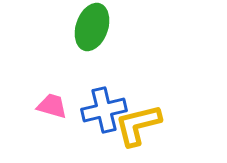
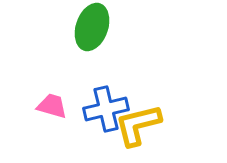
blue cross: moved 2 px right, 1 px up
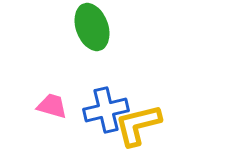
green ellipse: rotated 39 degrees counterclockwise
blue cross: moved 1 px down
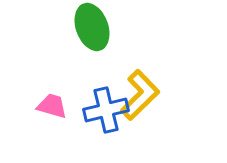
yellow L-shape: moved 2 px right, 30 px up; rotated 150 degrees clockwise
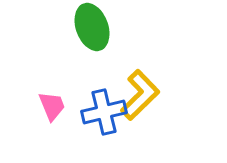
pink trapezoid: rotated 52 degrees clockwise
blue cross: moved 2 px left, 2 px down
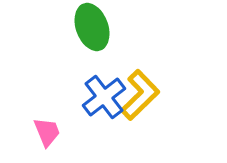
pink trapezoid: moved 5 px left, 26 px down
blue cross: moved 15 px up; rotated 24 degrees counterclockwise
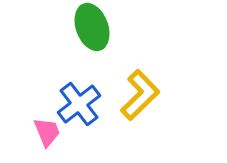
blue cross: moved 25 px left, 7 px down
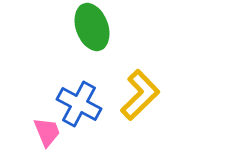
blue cross: rotated 24 degrees counterclockwise
